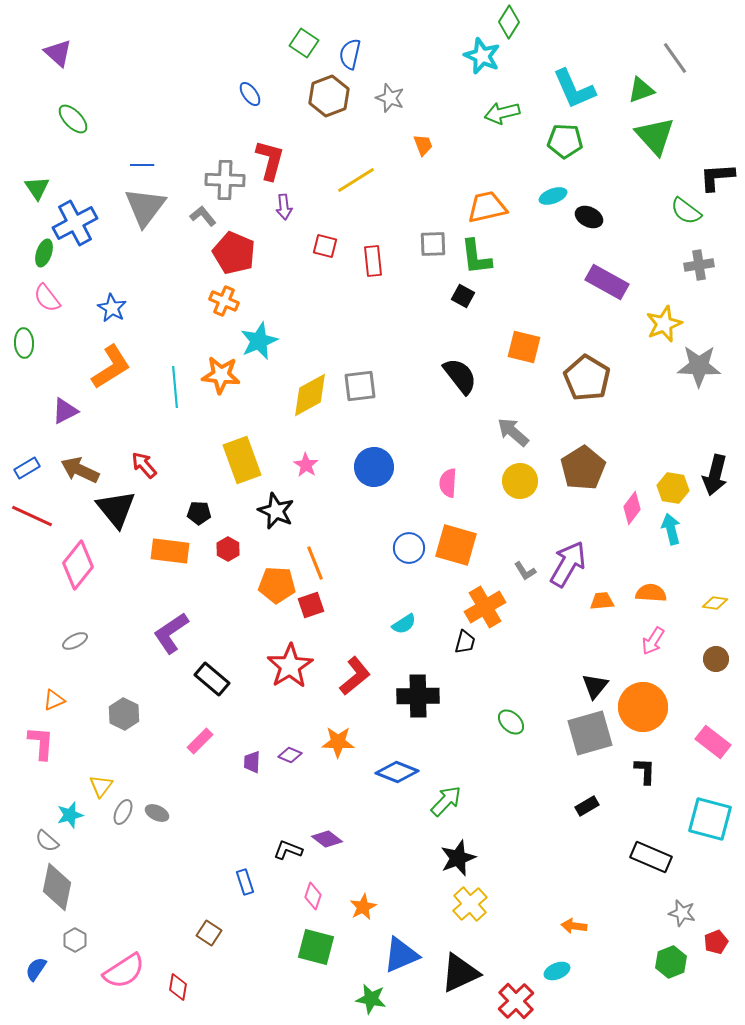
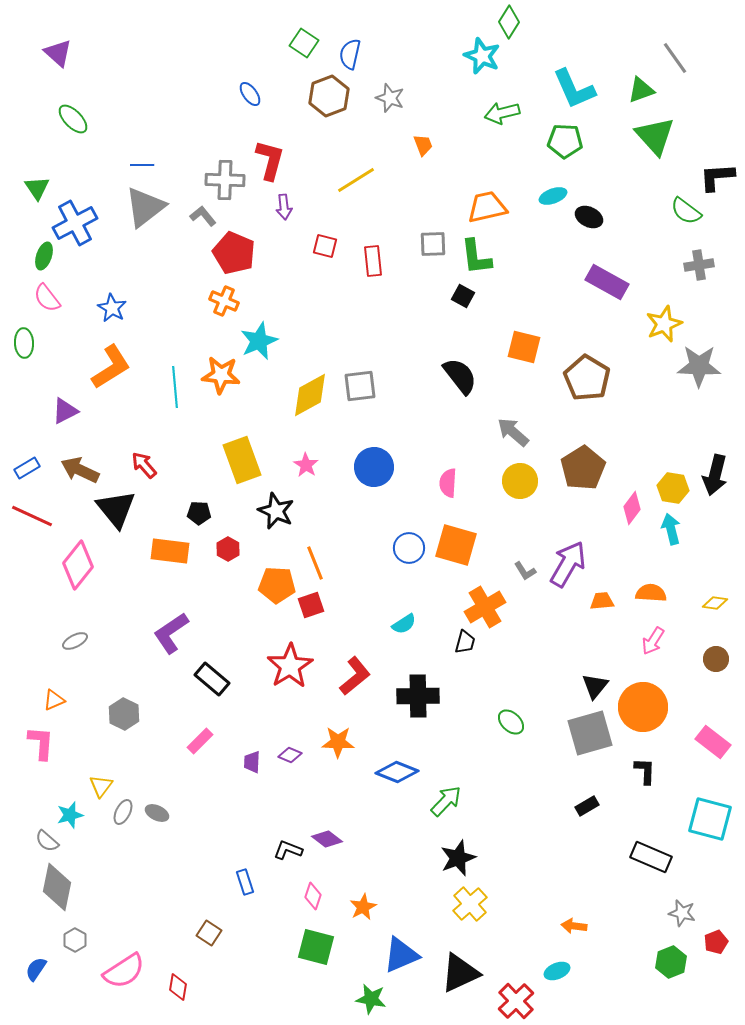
gray triangle at (145, 207): rotated 15 degrees clockwise
green ellipse at (44, 253): moved 3 px down
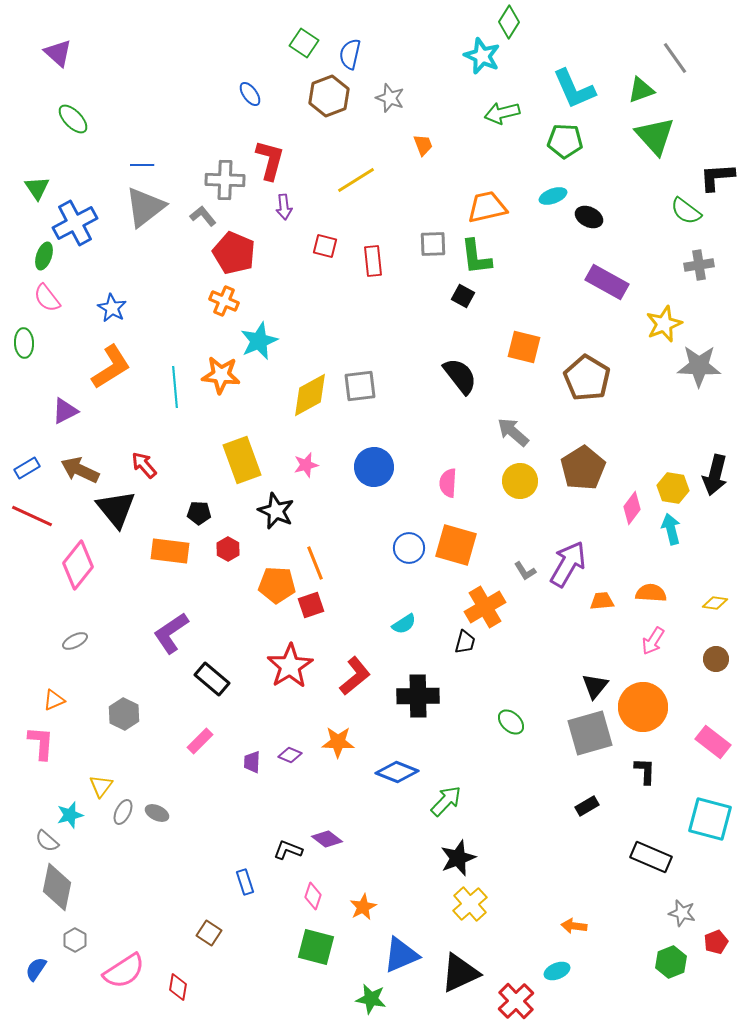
pink star at (306, 465): rotated 25 degrees clockwise
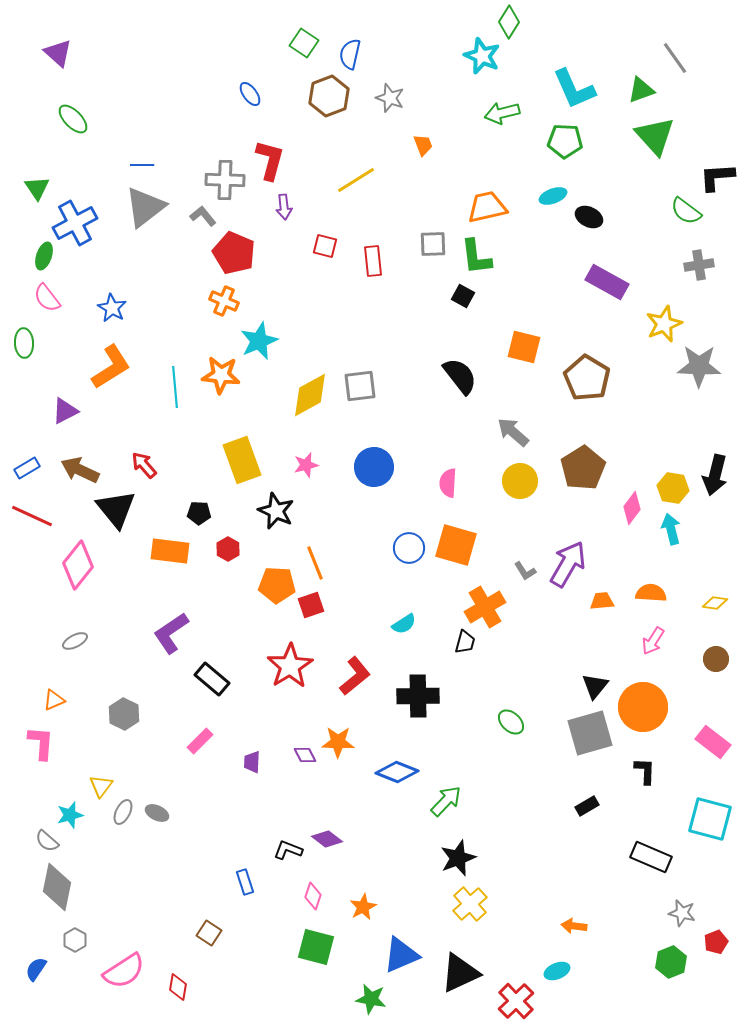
purple diamond at (290, 755): moved 15 px right; rotated 40 degrees clockwise
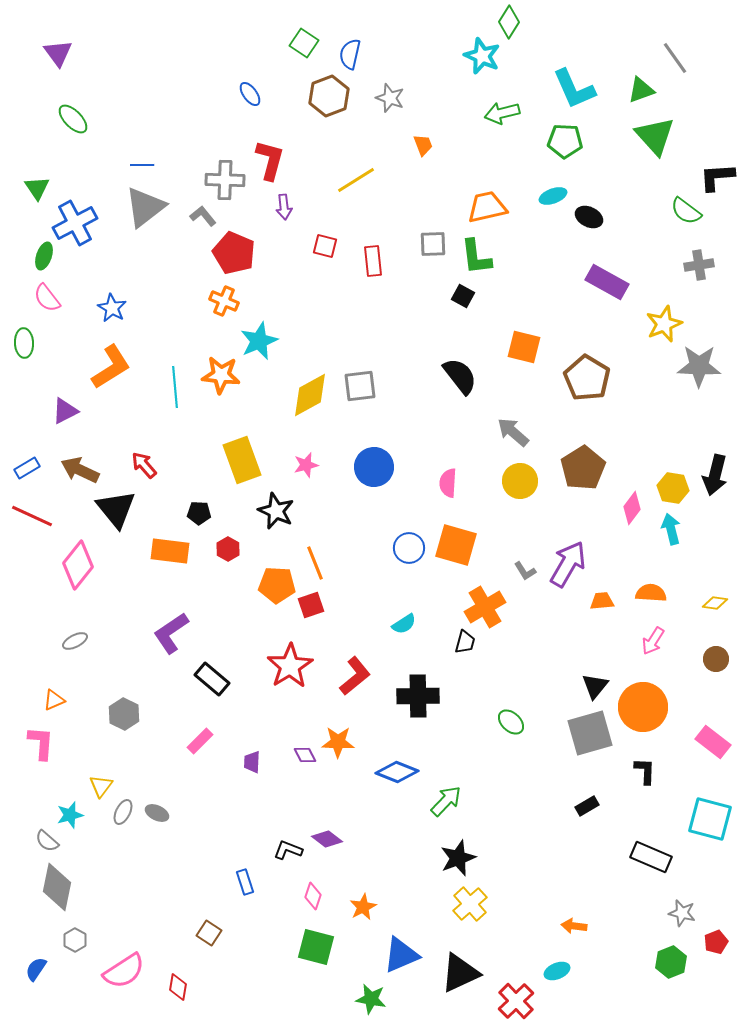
purple triangle at (58, 53): rotated 12 degrees clockwise
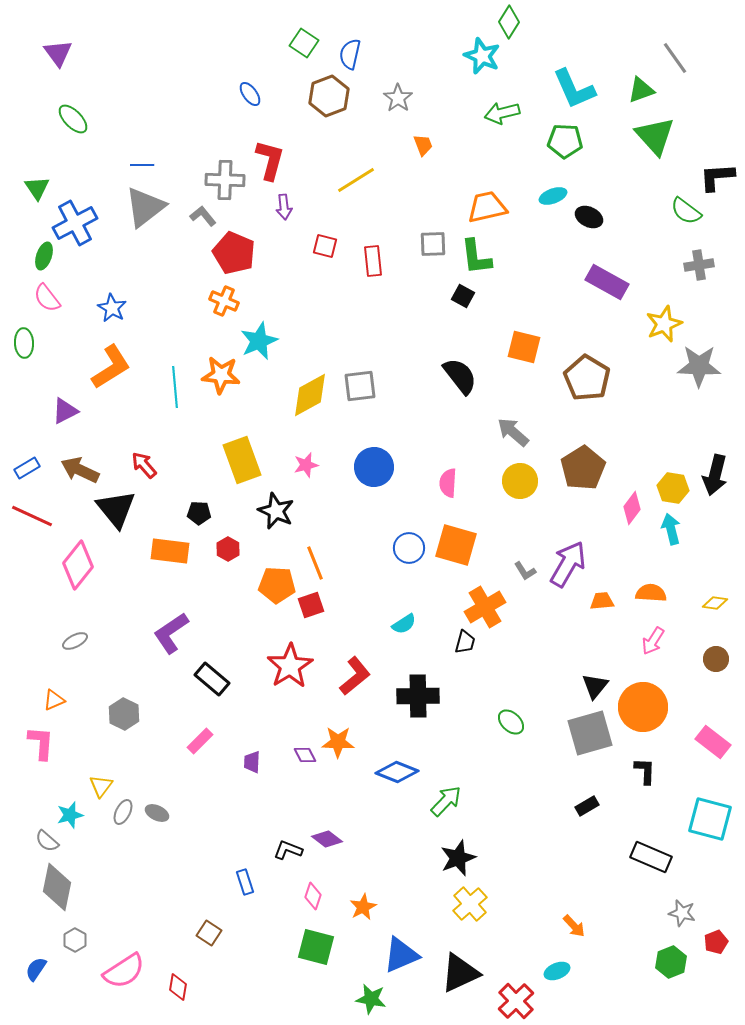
gray star at (390, 98): moved 8 px right; rotated 16 degrees clockwise
orange arrow at (574, 926): rotated 140 degrees counterclockwise
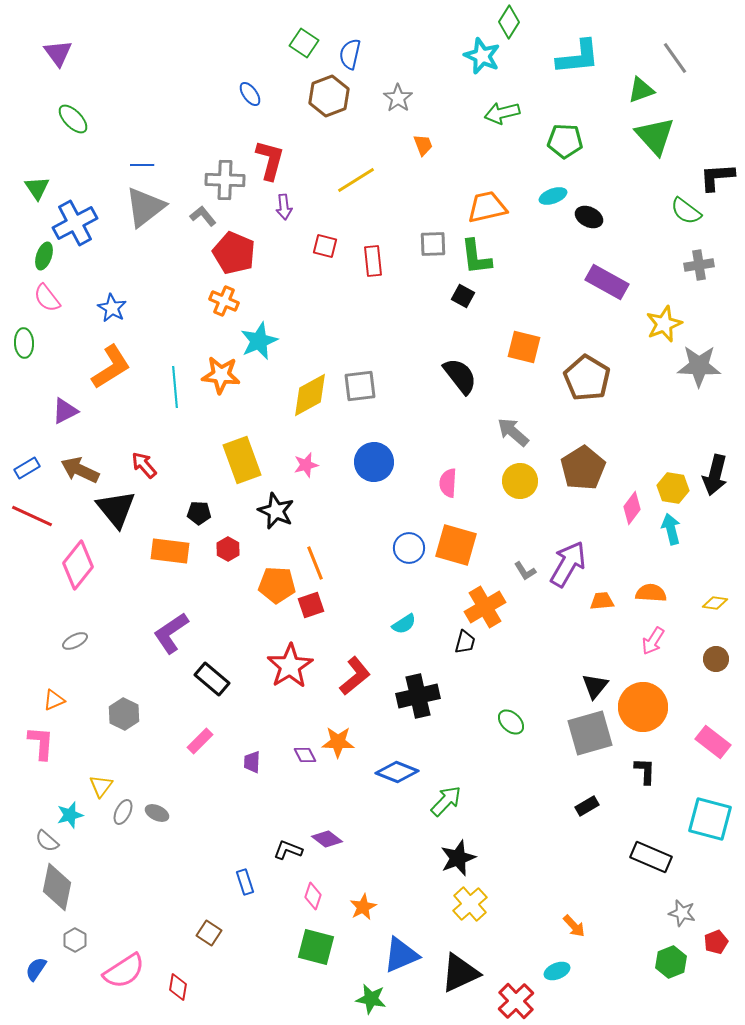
cyan L-shape at (574, 89): moved 4 px right, 32 px up; rotated 72 degrees counterclockwise
blue circle at (374, 467): moved 5 px up
black cross at (418, 696): rotated 12 degrees counterclockwise
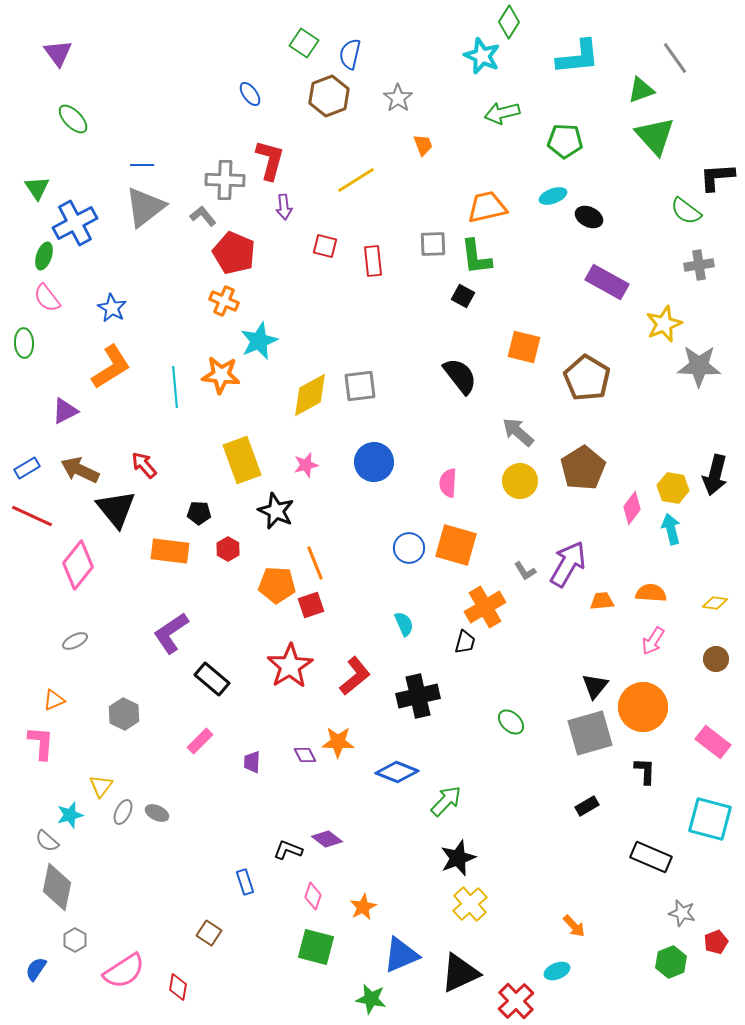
gray arrow at (513, 432): moved 5 px right
cyan semicircle at (404, 624): rotated 80 degrees counterclockwise
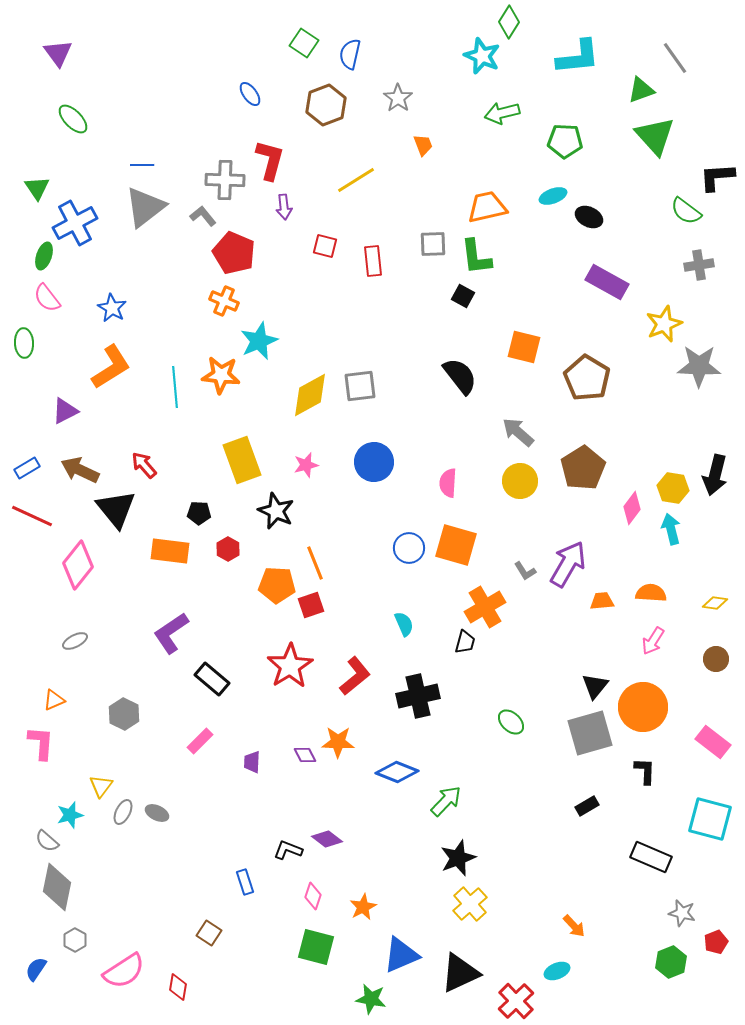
brown hexagon at (329, 96): moved 3 px left, 9 px down
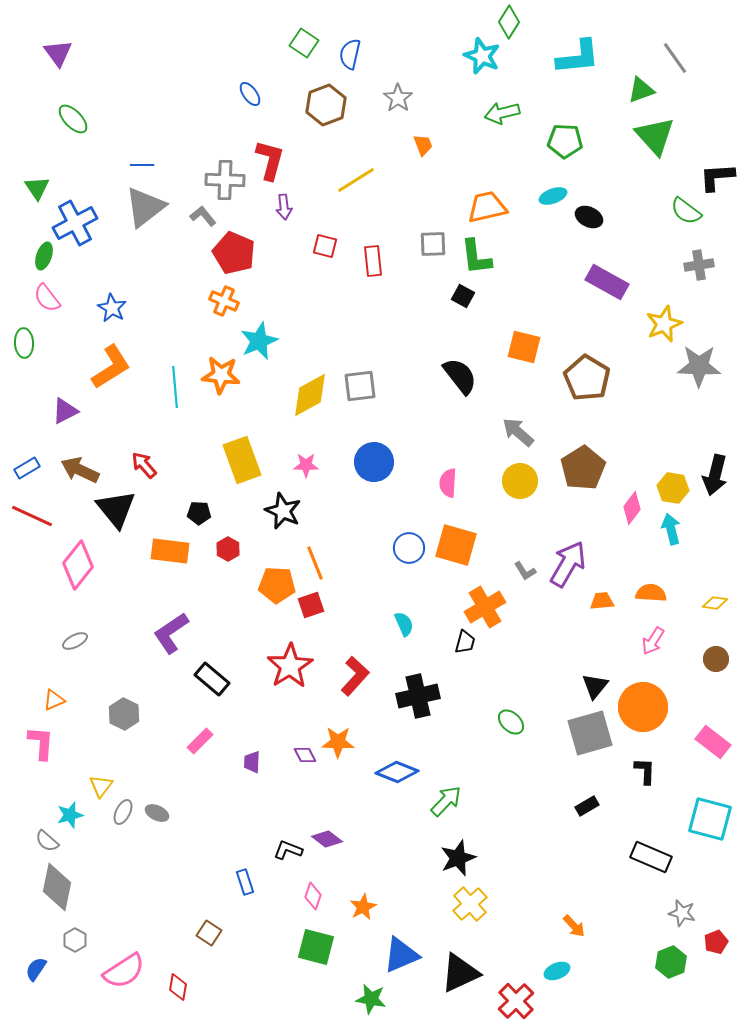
pink star at (306, 465): rotated 15 degrees clockwise
black star at (276, 511): moved 7 px right
red L-shape at (355, 676): rotated 9 degrees counterclockwise
